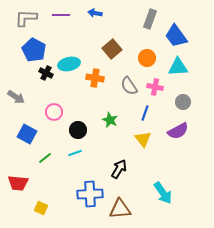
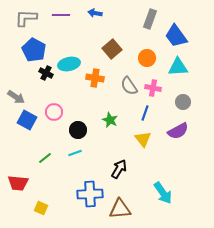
pink cross: moved 2 px left, 1 px down
blue square: moved 14 px up
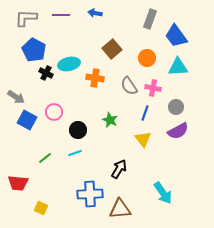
gray circle: moved 7 px left, 5 px down
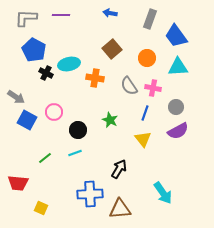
blue arrow: moved 15 px right
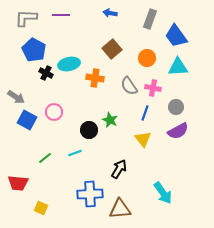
black circle: moved 11 px right
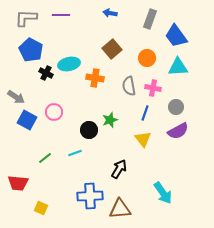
blue pentagon: moved 3 px left
gray semicircle: rotated 24 degrees clockwise
green star: rotated 28 degrees clockwise
blue cross: moved 2 px down
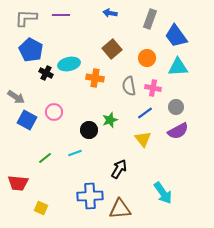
blue line: rotated 35 degrees clockwise
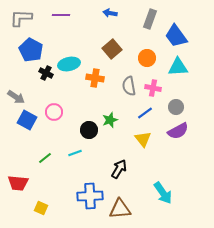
gray L-shape: moved 5 px left
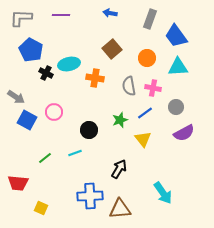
green star: moved 10 px right
purple semicircle: moved 6 px right, 2 px down
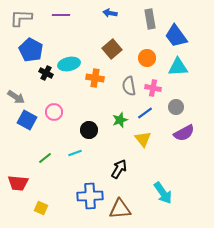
gray rectangle: rotated 30 degrees counterclockwise
